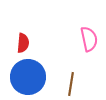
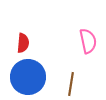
pink semicircle: moved 1 px left, 2 px down
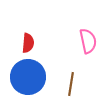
red semicircle: moved 5 px right
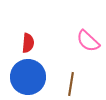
pink semicircle: rotated 145 degrees clockwise
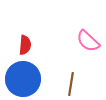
red semicircle: moved 3 px left, 2 px down
blue circle: moved 5 px left, 2 px down
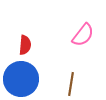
pink semicircle: moved 5 px left, 6 px up; rotated 95 degrees counterclockwise
blue circle: moved 2 px left
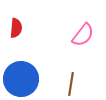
red semicircle: moved 9 px left, 17 px up
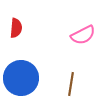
pink semicircle: rotated 25 degrees clockwise
blue circle: moved 1 px up
